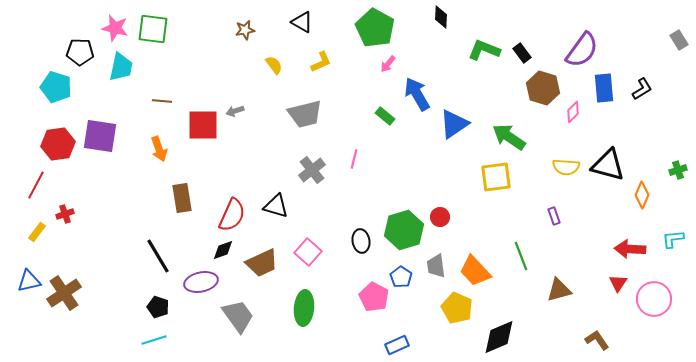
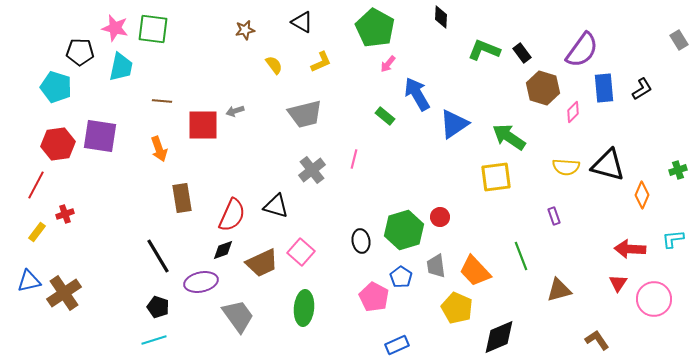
pink square at (308, 252): moved 7 px left
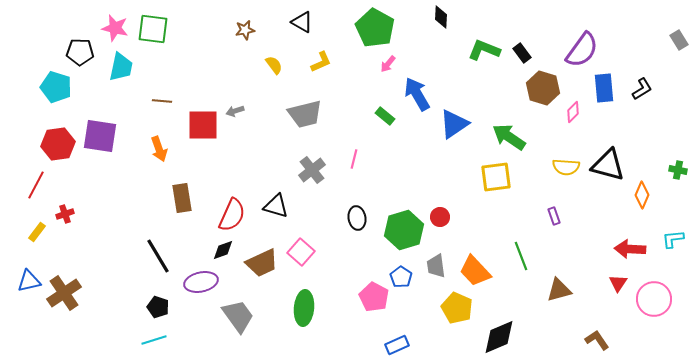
green cross at (678, 170): rotated 30 degrees clockwise
black ellipse at (361, 241): moved 4 px left, 23 px up
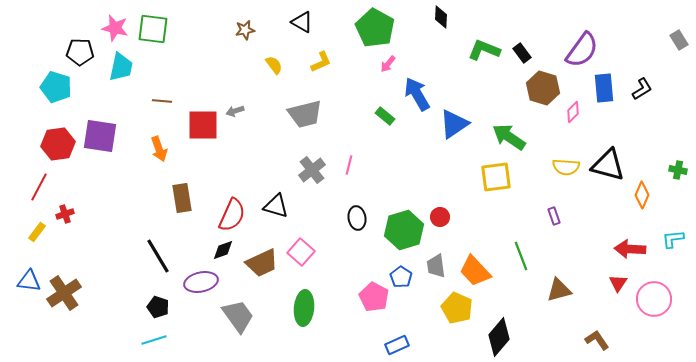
pink line at (354, 159): moved 5 px left, 6 px down
red line at (36, 185): moved 3 px right, 2 px down
blue triangle at (29, 281): rotated 20 degrees clockwise
black diamond at (499, 337): rotated 27 degrees counterclockwise
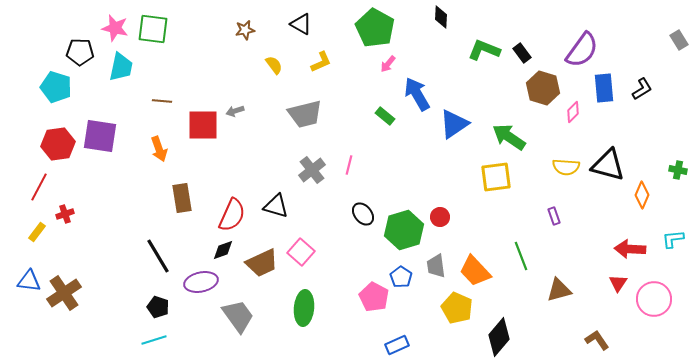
black triangle at (302, 22): moved 1 px left, 2 px down
black ellipse at (357, 218): moved 6 px right, 4 px up; rotated 30 degrees counterclockwise
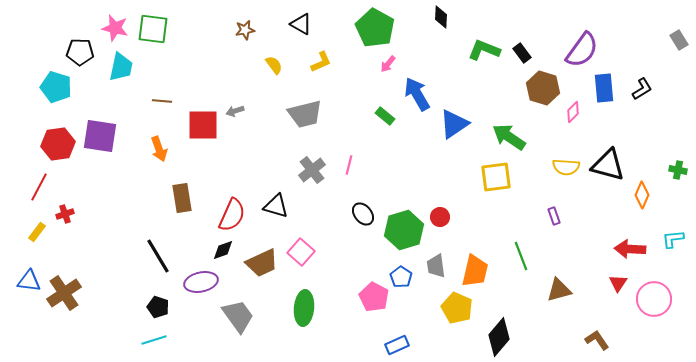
orange trapezoid at (475, 271): rotated 124 degrees counterclockwise
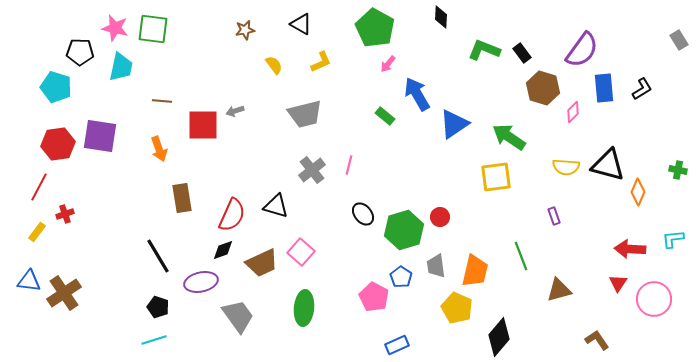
orange diamond at (642, 195): moved 4 px left, 3 px up
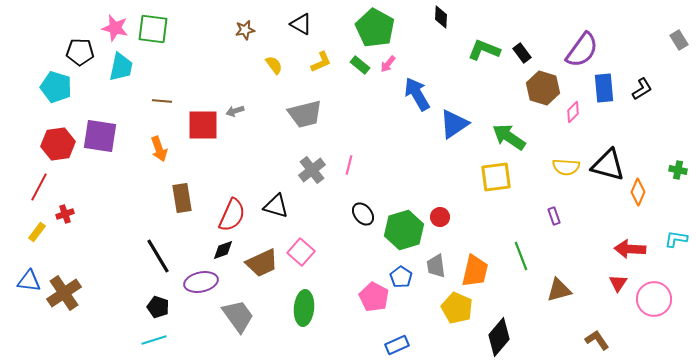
green rectangle at (385, 116): moved 25 px left, 51 px up
cyan L-shape at (673, 239): moved 3 px right; rotated 15 degrees clockwise
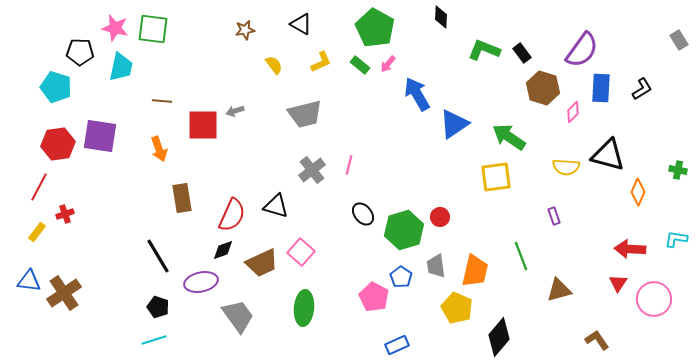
blue rectangle at (604, 88): moved 3 px left; rotated 8 degrees clockwise
black triangle at (608, 165): moved 10 px up
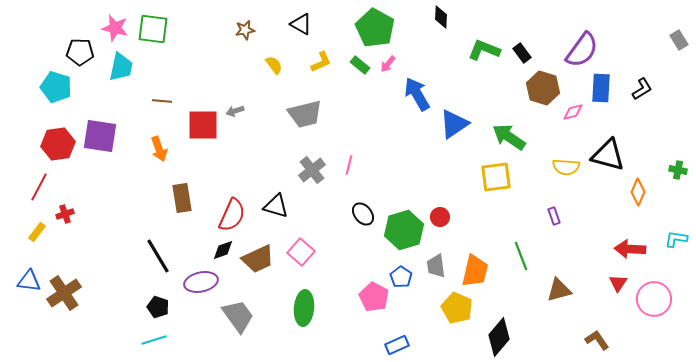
pink diamond at (573, 112): rotated 30 degrees clockwise
brown trapezoid at (262, 263): moved 4 px left, 4 px up
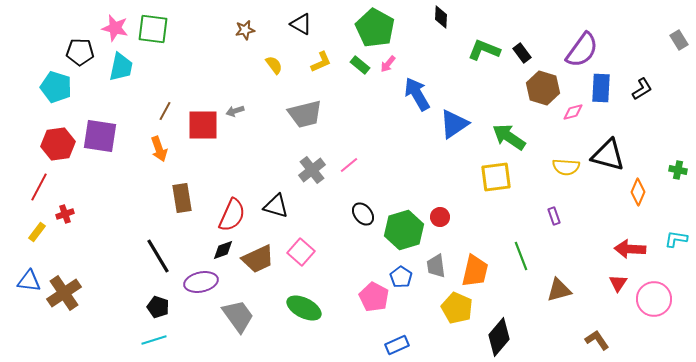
brown line at (162, 101): moved 3 px right, 10 px down; rotated 66 degrees counterclockwise
pink line at (349, 165): rotated 36 degrees clockwise
green ellipse at (304, 308): rotated 68 degrees counterclockwise
